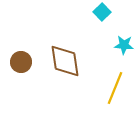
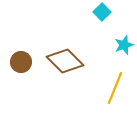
cyan star: rotated 24 degrees counterclockwise
brown diamond: rotated 36 degrees counterclockwise
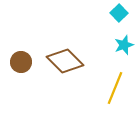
cyan square: moved 17 px right, 1 px down
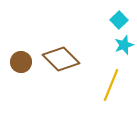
cyan square: moved 7 px down
brown diamond: moved 4 px left, 2 px up
yellow line: moved 4 px left, 3 px up
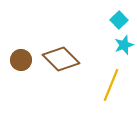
brown circle: moved 2 px up
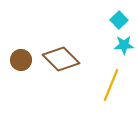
cyan star: rotated 18 degrees clockwise
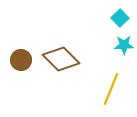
cyan square: moved 1 px right, 2 px up
yellow line: moved 4 px down
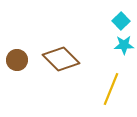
cyan square: moved 1 px right, 3 px down
brown circle: moved 4 px left
